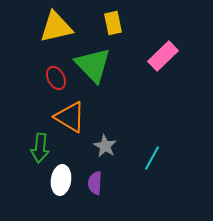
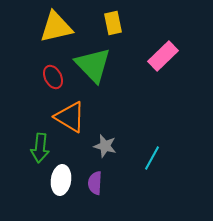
red ellipse: moved 3 px left, 1 px up
gray star: rotated 15 degrees counterclockwise
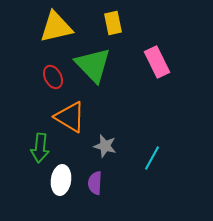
pink rectangle: moved 6 px left, 6 px down; rotated 72 degrees counterclockwise
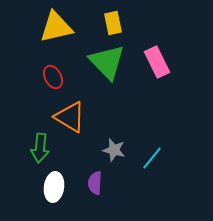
green triangle: moved 14 px right, 3 px up
gray star: moved 9 px right, 4 px down
cyan line: rotated 10 degrees clockwise
white ellipse: moved 7 px left, 7 px down
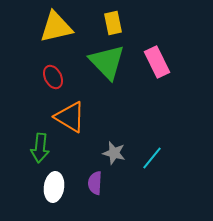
gray star: moved 3 px down
